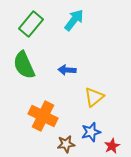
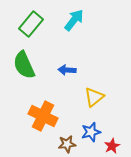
brown star: moved 1 px right
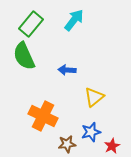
green semicircle: moved 9 px up
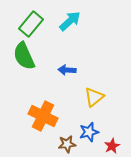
cyan arrow: moved 4 px left, 1 px down; rotated 10 degrees clockwise
blue star: moved 2 px left
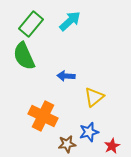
blue arrow: moved 1 px left, 6 px down
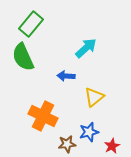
cyan arrow: moved 16 px right, 27 px down
green semicircle: moved 1 px left, 1 px down
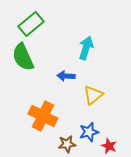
green rectangle: rotated 10 degrees clockwise
cyan arrow: rotated 30 degrees counterclockwise
yellow triangle: moved 1 px left, 2 px up
red star: moved 3 px left; rotated 21 degrees counterclockwise
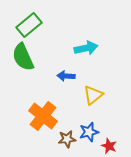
green rectangle: moved 2 px left, 1 px down
cyan arrow: rotated 60 degrees clockwise
orange cross: rotated 12 degrees clockwise
brown star: moved 5 px up
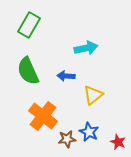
green rectangle: rotated 20 degrees counterclockwise
green semicircle: moved 5 px right, 14 px down
blue star: rotated 30 degrees counterclockwise
red star: moved 9 px right, 4 px up
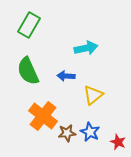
blue star: moved 1 px right
brown star: moved 6 px up
